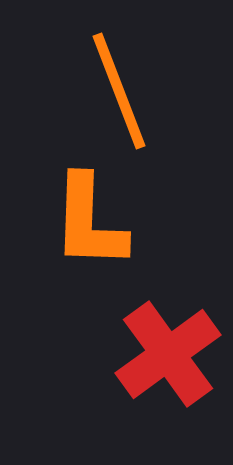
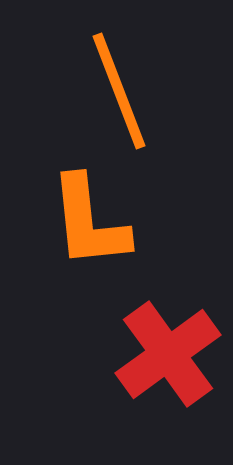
orange L-shape: rotated 8 degrees counterclockwise
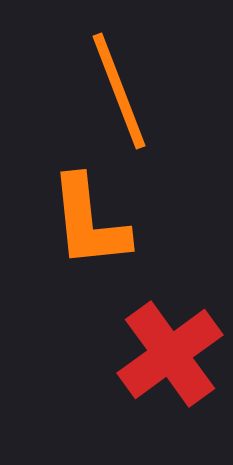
red cross: moved 2 px right
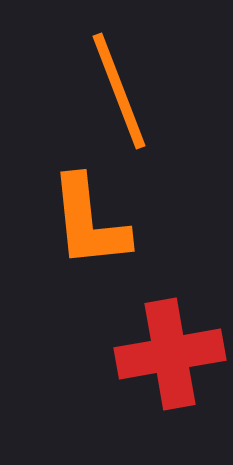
red cross: rotated 26 degrees clockwise
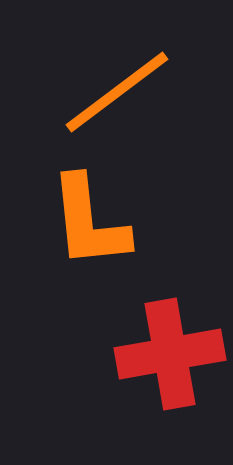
orange line: moved 2 px left, 1 px down; rotated 74 degrees clockwise
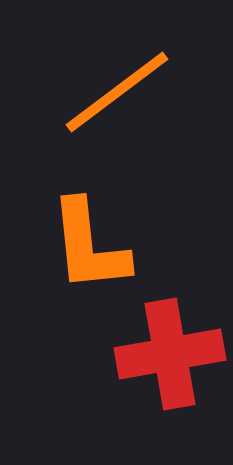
orange L-shape: moved 24 px down
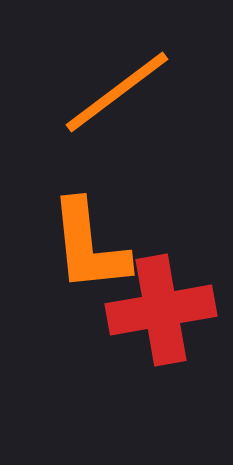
red cross: moved 9 px left, 44 px up
